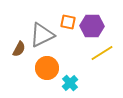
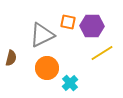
brown semicircle: moved 8 px left, 9 px down; rotated 14 degrees counterclockwise
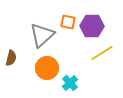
gray triangle: rotated 16 degrees counterclockwise
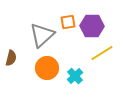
orange square: rotated 21 degrees counterclockwise
cyan cross: moved 5 px right, 7 px up
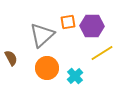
brown semicircle: rotated 42 degrees counterclockwise
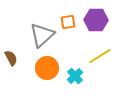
purple hexagon: moved 4 px right, 6 px up
yellow line: moved 2 px left, 3 px down
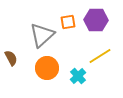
cyan cross: moved 3 px right
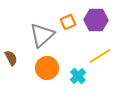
orange square: rotated 14 degrees counterclockwise
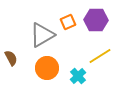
gray triangle: rotated 12 degrees clockwise
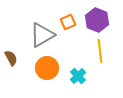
purple hexagon: moved 1 px right; rotated 20 degrees clockwise
yellow line: moved 5 px up; rotated 65 degrees counterclockwise
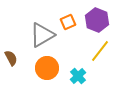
yellow line: rotated 45 degrees clockwise
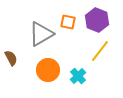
orange square: rotated 35 degrees clockwise
gray triangle: moved 1 px left, 1 px up
orange circle: moved 1 px right, 2 px down
